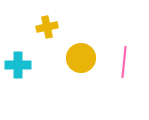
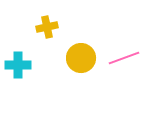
pink line: moved 4 px up; rotated 64 degrees clockwise
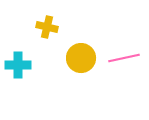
yellow cross: rotated 25 degrees clockwise
pink line: rotated 8 degrees clockwise
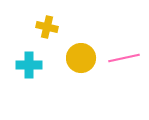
cyan cross: moved 11 px right
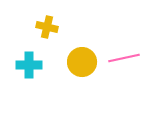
yellow circle: moved 1 px right, 4 px down
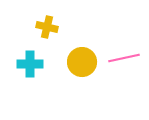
cyan cross: moved 1 px right, 1 px up
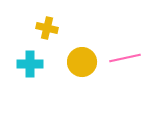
yellow cross: moved 1 px down
pink line: moved 1 px right
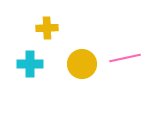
yellow cross: rotated 15 degrees counterclockwise
yellow circle: moved 2 px down
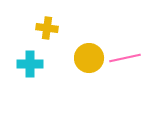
yellow cross: rotated 10 degrees clockwise
yellow circle: moved 7 px right, 6 px up
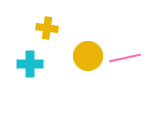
yellow circle: moved 1 px left, 2 px up
